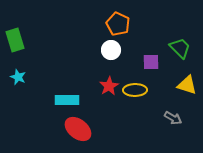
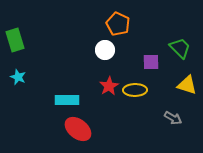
white circle: moved 6 px left
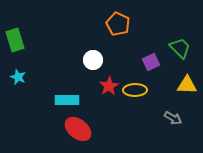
white circle: moved 12 px left, 10 px down
purple square: rotated 24 degrees counterclockwise
yellow triangle: rotated 15 degrees counterclockwise
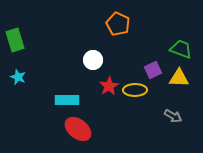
green trapezoid: moved 1 px right, 1 px down; rotated 25 degrees counterclockwise
purple square: moved 2 px right, 8 px down
yellow triangle: moved 8 px left, 7 px up
gray arrow: moved 2 px up
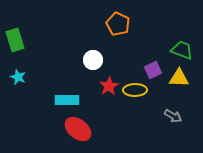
green trapezoid: moved 1 px right, 1 px down
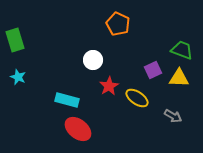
yellow ellipse: moved 2 px right, 8 px down; rotated 35 degrees clockwise
cyan rectangle: rotated 15 degrees clockwise
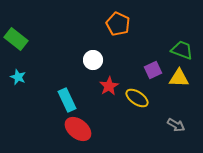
green rectangle: moved 1 px right, 1 px up; rotated 35 degrees counterclockwise
cyan rectangle: rotated 50 degrees clockwise
gray arrow: moved 3 px right, 9 px down
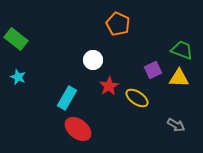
cyan rectangle: moved 2 px up; rotated 55 degrees clockwise
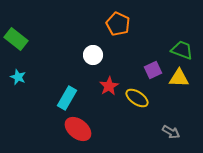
white circle: moved 5 px up
gray arrow: moved 5 px left, 7 px down
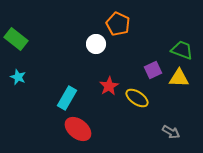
white circle: moved 3 px right, 11 px up
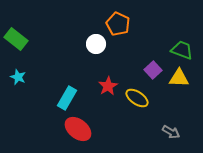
purple square: rotated 18 degrees counterclockwise
red star: moved 1 px left
